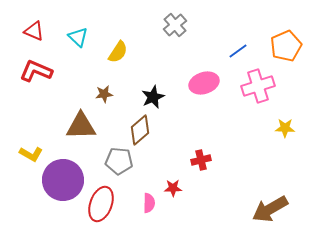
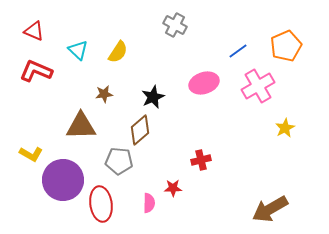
gray cross: rotated 20 degrees counterclockwise
cyan triangle: moved 13 px down
pink cross: rotated 12 degrees counterclockwise
yellow star: rotated 30 degrees counterclockwise
red ellipse: rotated 28 degrees counterclockwise
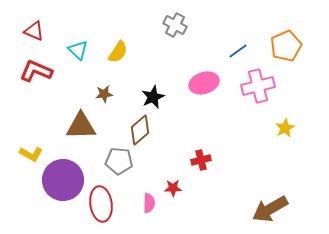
pink cross: rotated 16 degrees clockwise
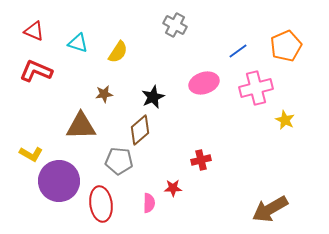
cyan triangle: moved 7 px up; rotated 25 degrees counterclockwise
pink cross: moved 2 px left, 2 px down
yellow star: moved 8 px up; rotated 18 degrees counterclockwise
purple circle: moved 4 px left, 1 px down
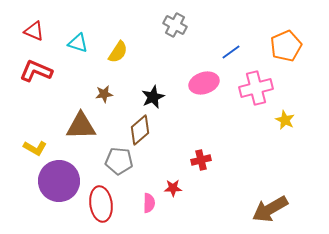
blue line: moved 7 px left, 1 px down
yellow L-shape: moved 4 px right, 6 px up
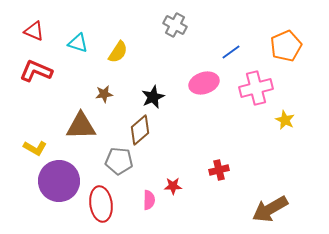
red cross: moved 18 px right, 10 px down
red star: moved 2 px up
pink semicircle: moved 3 px up
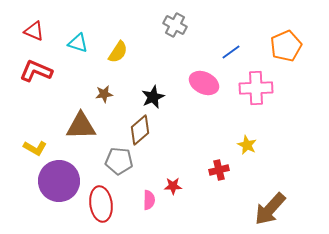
pink ellipse: rotated 44 degrees clockwise
pink cross: rotated 12 degrees clockwise
yellow star: moved 38 px left, 25 px down
brown arrow: rotated 18 degrees counterclockwise
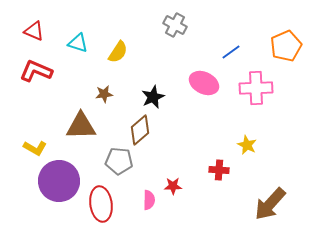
red cross: rotated 18 degrees clockwise
brown arrow: moved 5 px up
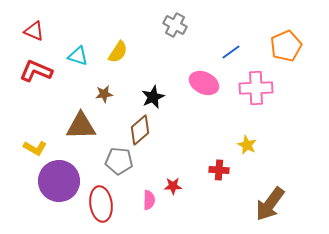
cyan triangle: moved 13 px down
brown arrow: rotated 6 degrees counterclockwise
